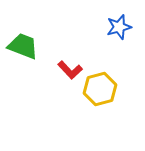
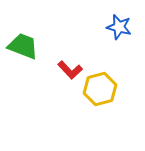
blue star: rotated 30 degrees clockwise
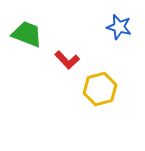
green trapezoid: moved 4 px right, 12 px up
red L-shape: moved 3 px left, 10 px up
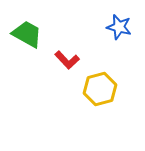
green trapezoid: rotated 8 degrees clockwise
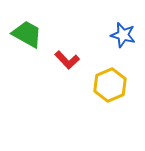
blue star: moved 4 px right, 8 px down
yellow hexagon: moved 10 px right, 4 px up; rotated 8 degrees counterclockwise
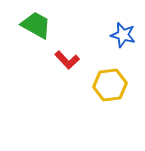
green trapezoid: moved 9 px right, 9 px up
yellow hexagon: rotated 16 degrees clockwise
